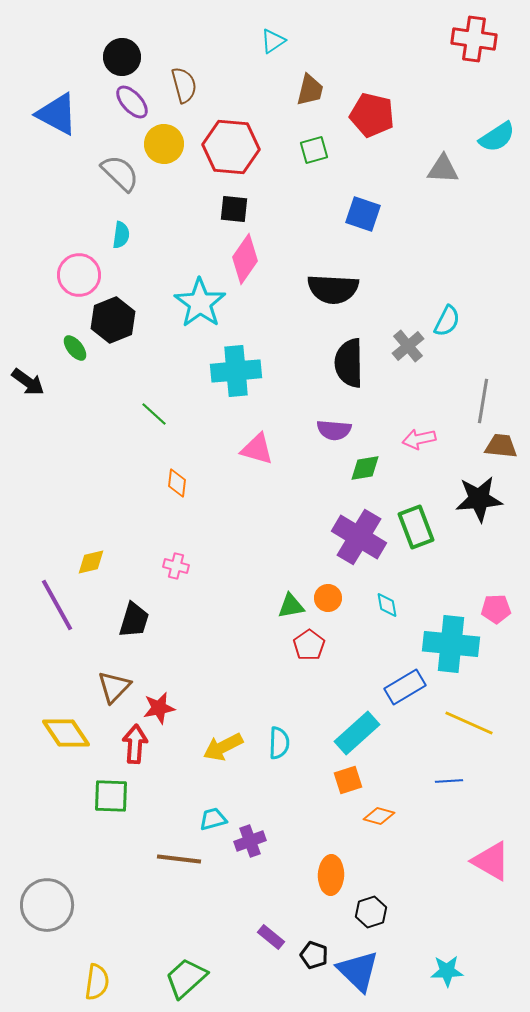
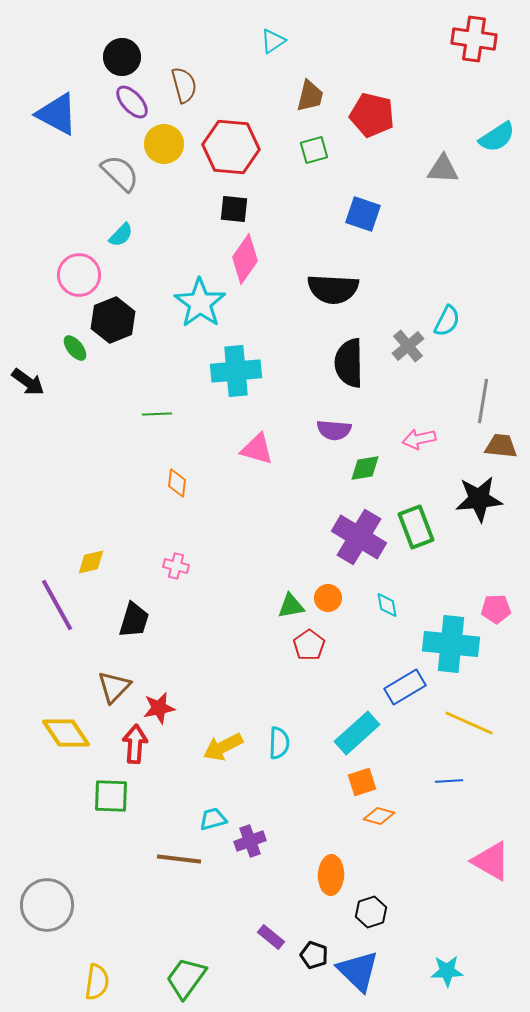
brown trapezoid at (310, 90): moved 6 px down
cyan semicircle at (121, 235): rotated 36 degrees clockwise
green line at (154, 414): moved 3 px right; rotated 44 degrees counterclockwise
orange square at (348, 780): moved 14 px right, 2 px down
green trapezoid at (186, 978): rotated 12 degrees counterclockwise
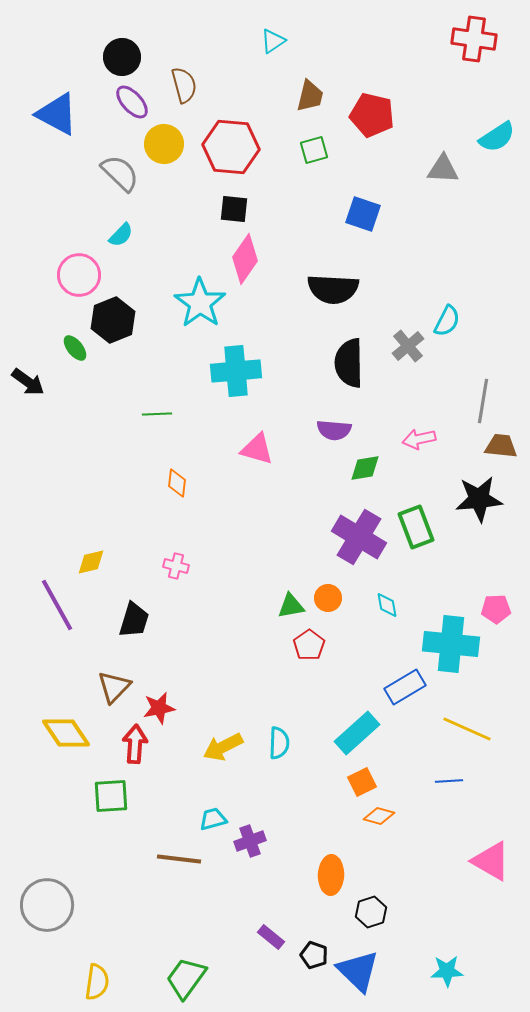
yellow line at (469, 723): moved 2 px left, 6 px down
orange square at (362, 782): rotated 8 degrees counterclockwise
green square at (111, 796): rotated 6 degrees counterclockwise
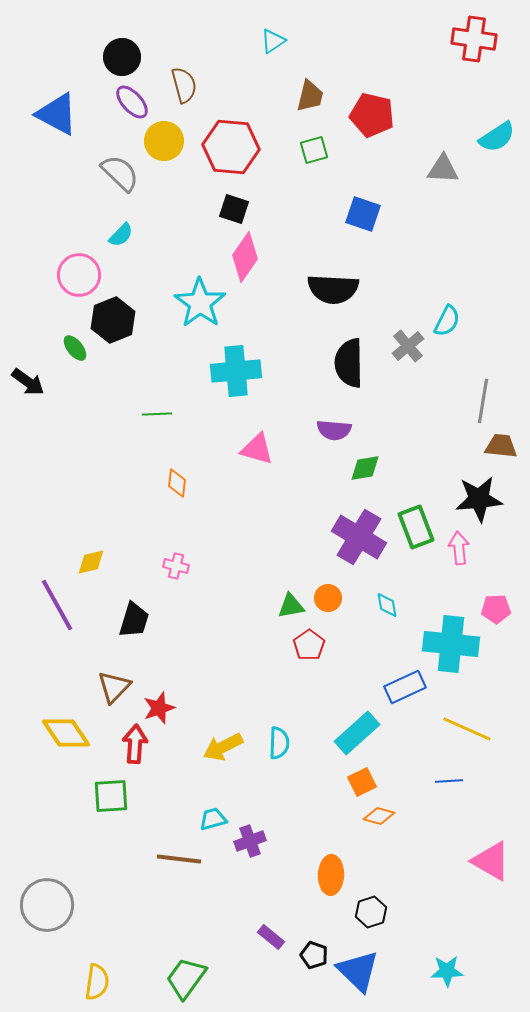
yellow circle at (164, 144): moved 3 px up
black square at (234, 209): rotated 12 degrees clockwise
pink diamond at (245, 259): moved 2 px up
pink arrow at (419, 439): moved 40 px right, 109 px down; rotated 96 degrees clockwise
blue rectangle at (405, 687): rotated 6 degrees clockwise
red star at (159, 708): rotated 8 degrees counterclockwise
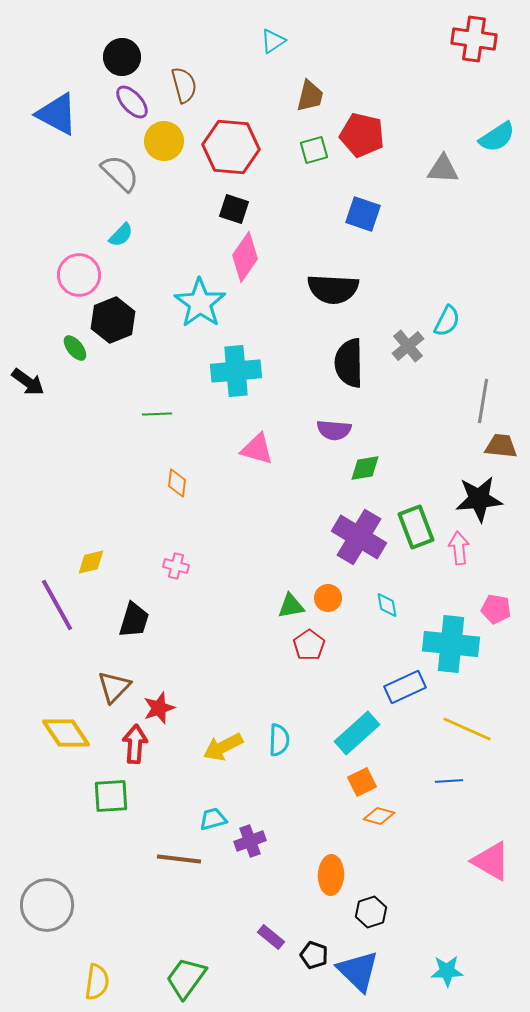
red pentagon at (372, 115): moved 10 px left, 20 px down
pink pentagon at (496, 609): rotated 12 degrees clockwise
cyan semicircle at (279, 743): moved 3 px up
